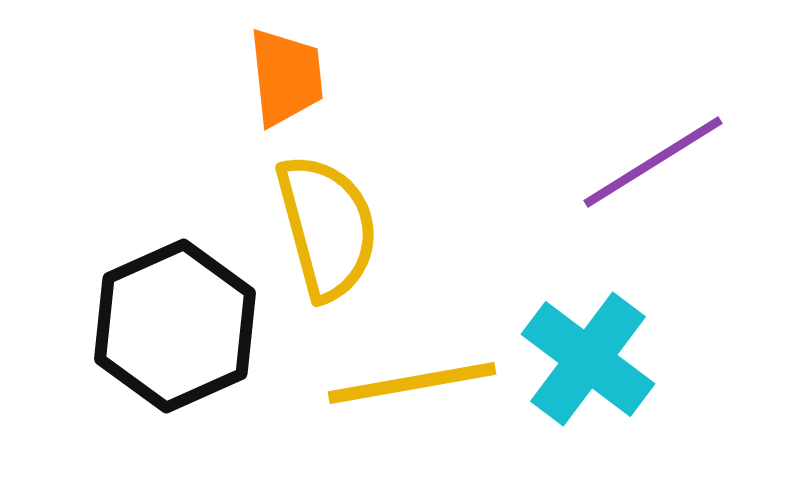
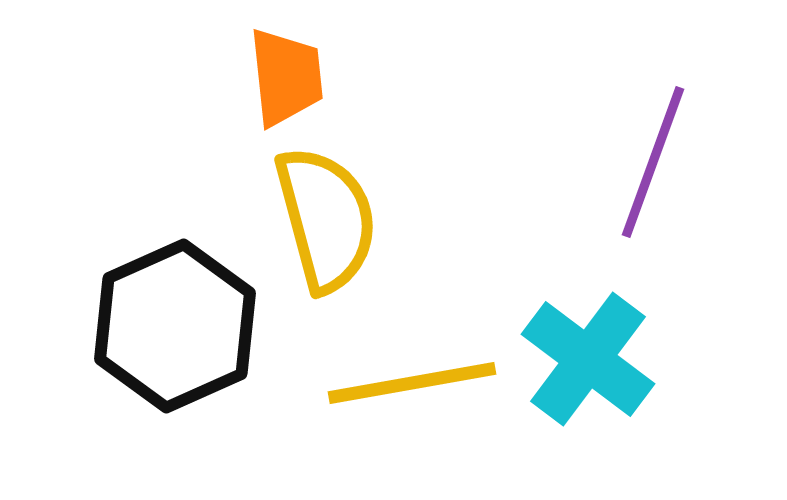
purple line: rotated 38 degrees counterclockwise
yellow semicircle: moved 1 px left, 8 px up
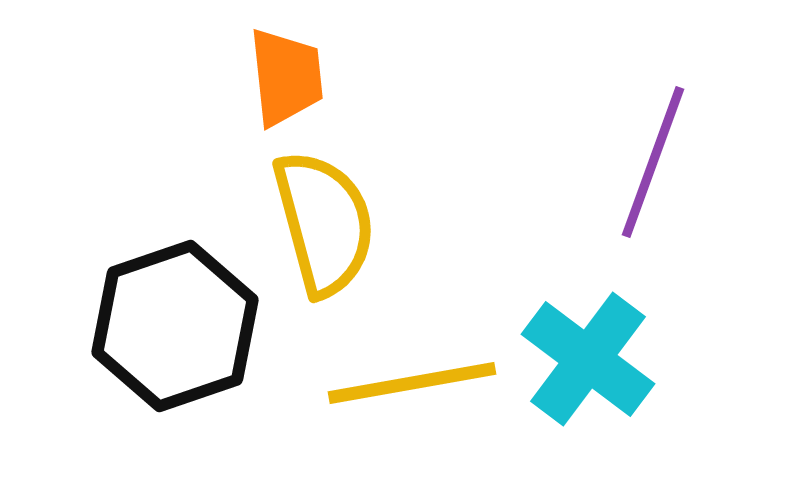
yellow semicircle: moved 2 px left, 4 px down
black hexagon: rotated 5 degrees clockwise
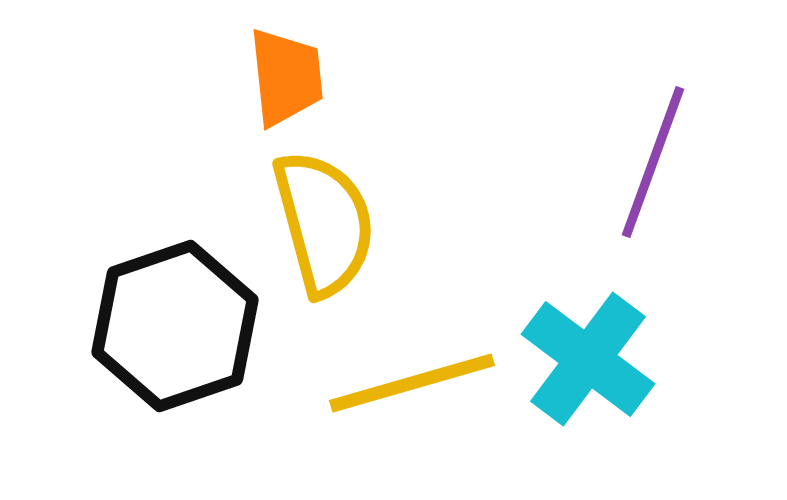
yellow line: rotated 6 degrees counterclockwise
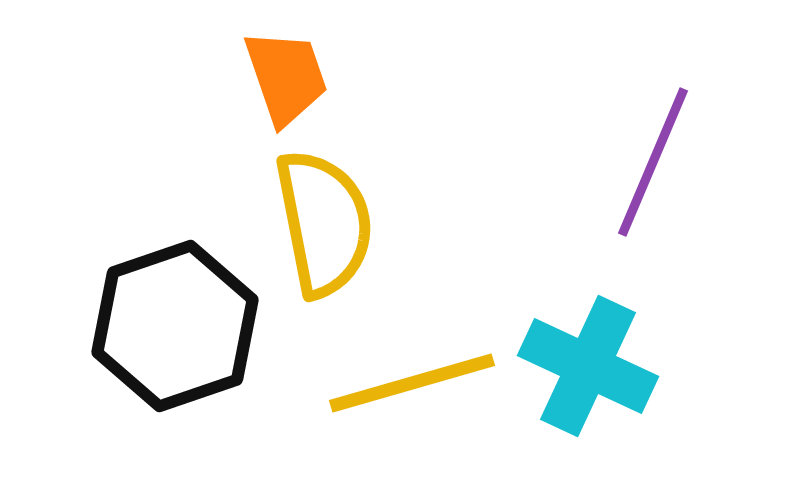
orange trapezoid: rotated 13 degrees counterclockwise
purple line: rotated 3 degrees clockwise
yellow semicircle: rotated 4 degrees clockwise
cyan cross: moved 7 px down; rotated 12 degrees counterclockwise
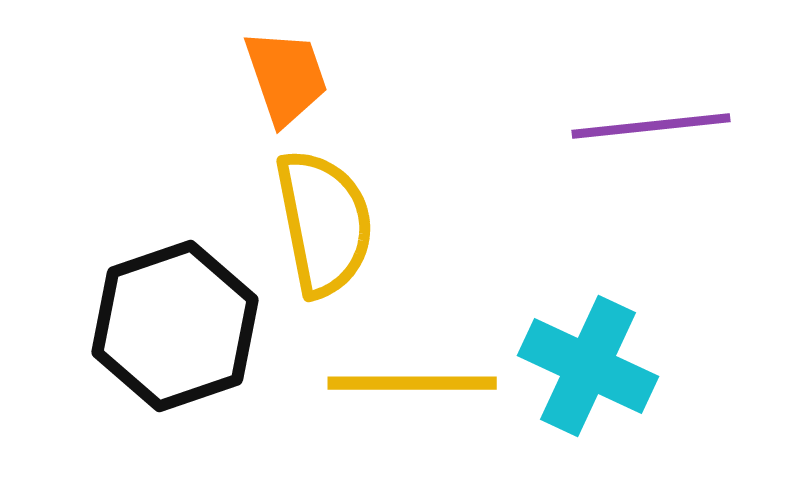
purple line: moved 2 px left, 36 px up; rotated 61 degrees clockwise
yellow line: rotated 16 degrees clockwise
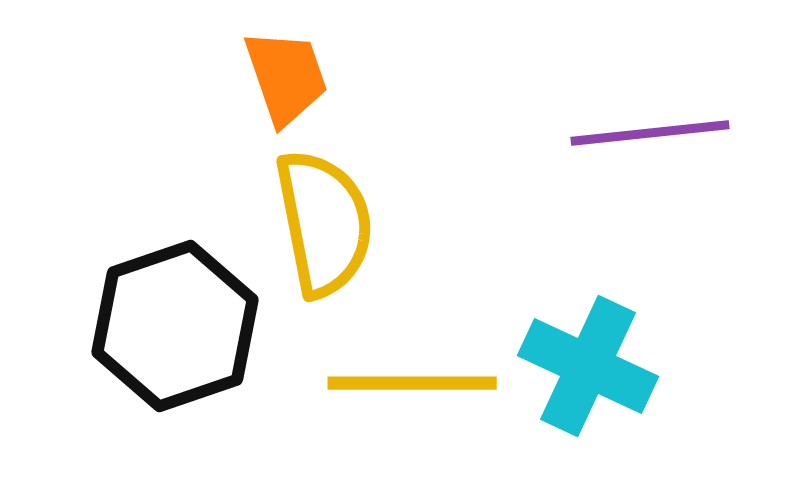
purple line: moved 1 px left, 7 px down
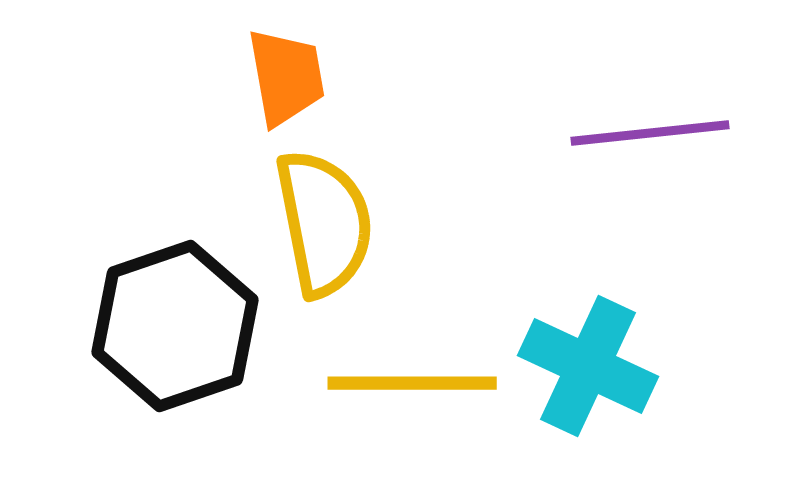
orange trapezoid: rotated 9 degrees clockwise
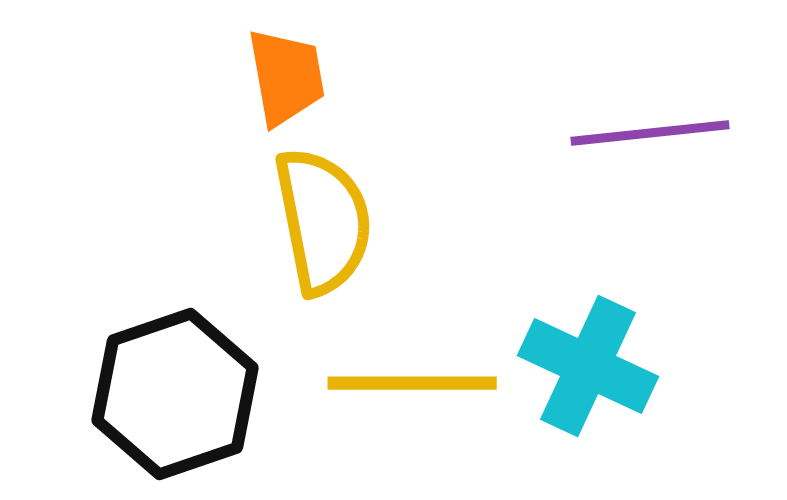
yellow semicircle: moved 1 px left, 2 px up
black hexagon: moved 68 px down
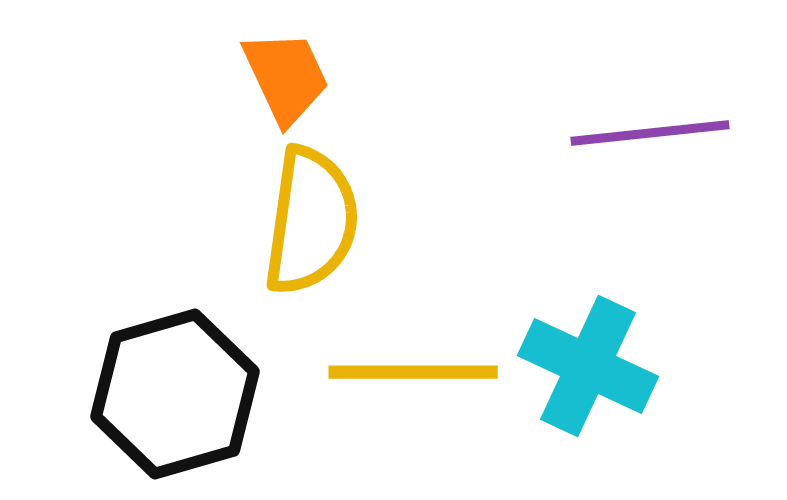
orange trapezoid: rotated 15 degrees counterclockwise
yellow semicircle: moved 12 px left; rotated 19 degrees clockwise
yellow line: moved 1 px right, 11 px up
black hexagon: rotated 3 degrees clockwise
